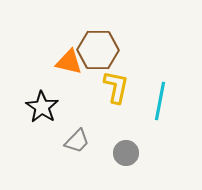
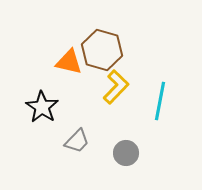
brown hexagon: moved 4 px right; rotated 15 degrees clockwise
yellow L-shape: rotated 32 degrees clockwise
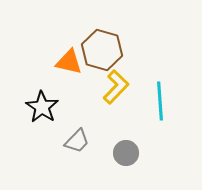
cyan line: rotated 15 degrees counterclockwise
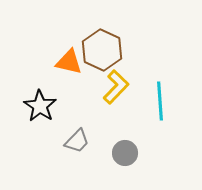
brown hexagon: rotated 9 degrees clockwise
black star: moved 2 px left, 1 px up
gray circle: moved 1 px left
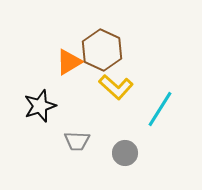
orange triangle: rotated 44 degrees counterclockwise
yellow L-shape: rotated 88 degrees clockwise
cyan line: moved 8 px down; rotated 36 degrees clockwise
black star: rotated 20 degrees clockwise
gray trapezoid: rotated 48 degrees clockwise
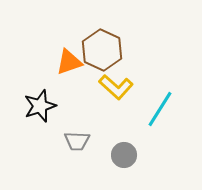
orange triangle: rotated 12 degrees clockwise
gray circle: moved 1 px left, 2 px down
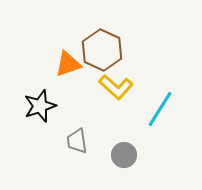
orange triangle: moved 1 px left, 2 px down
gray trapezoid: rotated 80 degrees clockwise
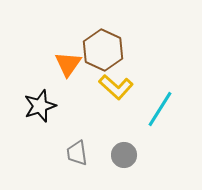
brown hexagon: moved 1 px right
orange triangle: rotated 36 degrees counterclockwise
gray trapezoid: moved 12 px down
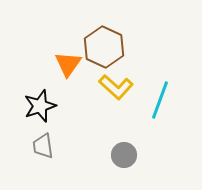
brown hexagon: moved 1 px right, 3 px up
cyan line: moved 9 px up; rotated 12 degrees counterclockwise
gray trapezoid: moved 34 px left, 7 px up
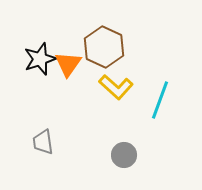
black star: moved 47 px up
gray trapezoid: moved 4 px up
